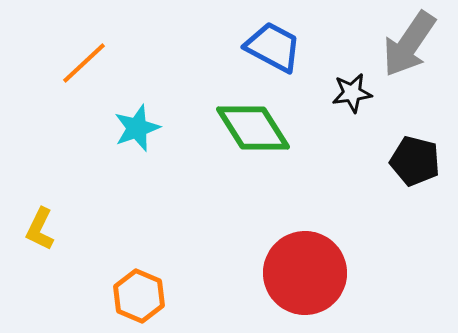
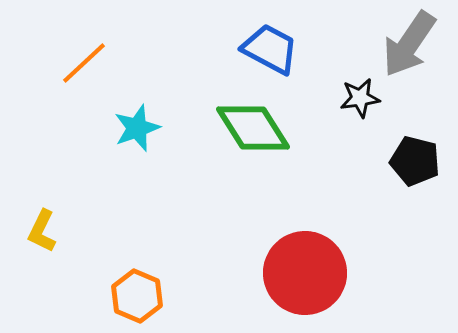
blue trapezoid: moved 3 px left, 2 px down
black star: moved 8 px right, 5 px down
yellow L-shape: moved 2 px right, 2 px down
orange hexagon: moved 2 px left
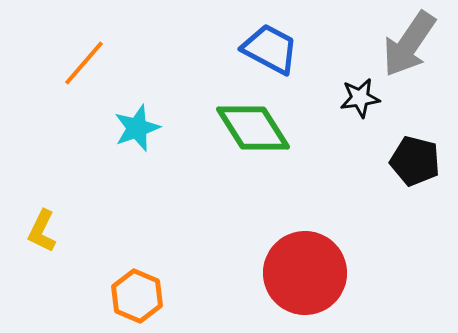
orange line: rotated 6 degrees counterclockwise
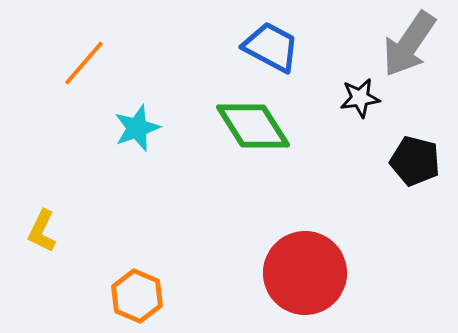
blue trapezoid: moved 1 px right, 2 px up
green diamond: moved 2 px up
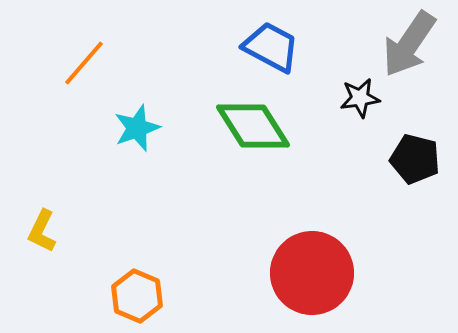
black pentagon: moved 2 px up
red circle: moved 7 px right
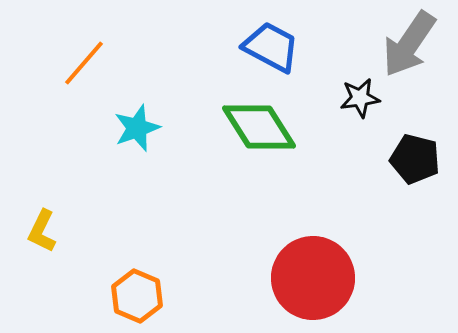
green diamond: moved 6 px right, 1 px down
red circle: moved 1 px right, 5 px down
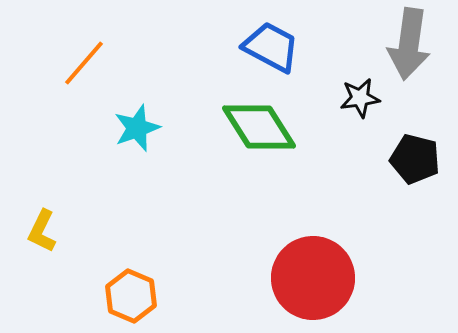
gray arrow: rotated 26 degrees counterclockwise
orange hexagon: moved 6 px left
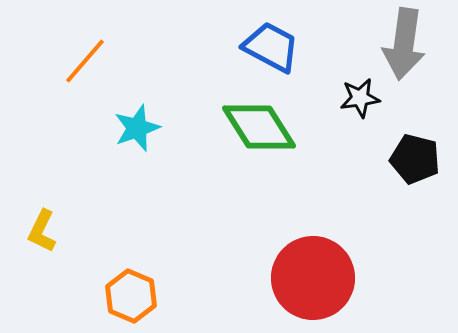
gray arrow: moved 5 px left
orange line: moved 1 px right, 2 px up
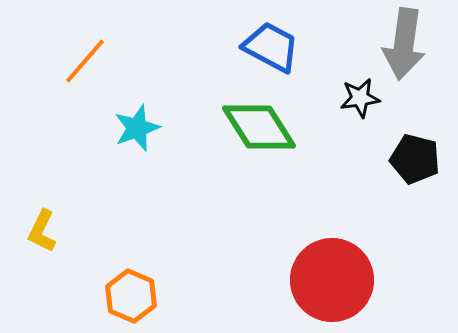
red circle: moved 19 px right, 2 px down
